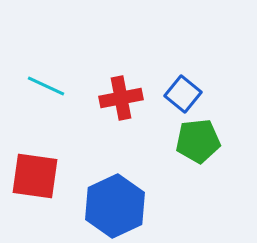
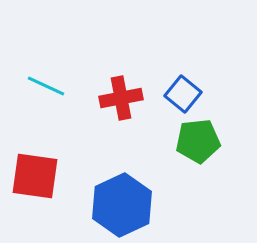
blue hexagon: moved 7 px right, 1 px up
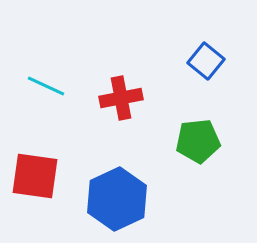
blue square: moved 23 px right, 33 px up
blue hexagon: moved 5 px left, 6 px up
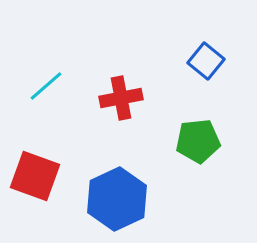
cyan line: rotated 66 degrees counterclockwise
red square: rotated 12 degrees clockwise
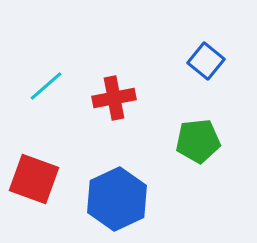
red cross: moved 7 px left
red square: moved 1 px left, 3 px down
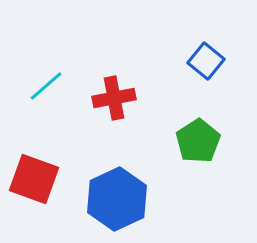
green pentagon: rotated 27 degrees counterclockwise
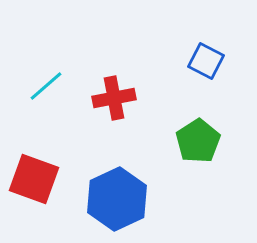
blue square: rotated 12 degrees counterclockwise
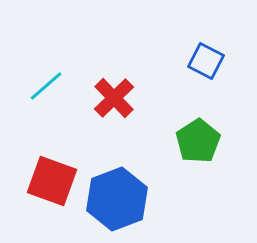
red cross: rotated 33 degrees counterclockwise
red square: moved 18 px right, 2 px down
blue hexagon: rotated 4 degrees clockwise
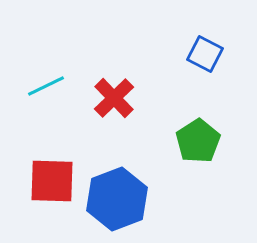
blue square: moved 1 px left, 7 px up
cyan line: rotated 15 degrees clockwise
red square: rotated 18 degrees counterclockwise
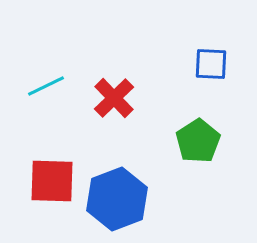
blue square: moved 6 px right, 10 px down; rotated 24 degrees counterclockwise
